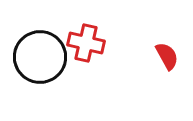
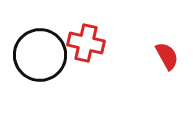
black circle: moved 2 px up
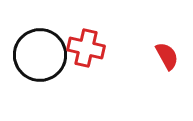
red cross: moved 5 px down
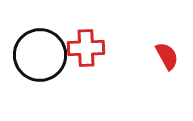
red cross: rotated 15 degrees counterclockwise
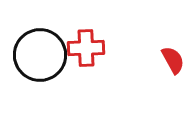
red semicircle: moved 6 px right, 4 px down
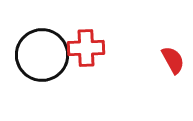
black circle: moved 2 px right
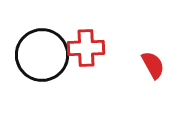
red semicircle: moved 20 px left, 5 px down
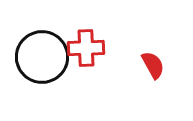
black circle: moved 2 px down
